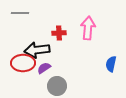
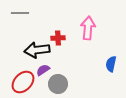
red cross: moved 1 px left, 5 px down
red ellipse: moved 19 px down; rotated 45 degrees counterclockwise
purple semicircle: moved 1 px left, 2 px down
gray circle: moved 1 px right, 2 px up
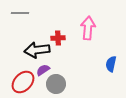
gray circle: moved 2 px left
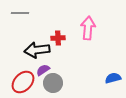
blue semicircle: moved 2 px right, 14 px down; rotated 63 degrees clockwise
gray circle: moved 3 px left, 1 px up
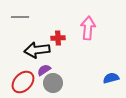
gray line: moved 4 px down
purple semicircle: moved 1 px right
blue semicircle: moved 2 px left
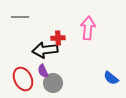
black arrow: moved 8 px right
purple semicircle: moved 1 px left, 1 px down; rotated 80 degrees counterclockwise
blue semicircle: rotated 126 degrees counterclockwise
red ellipse: moved 3 px up; rotated 70 degrees counterclockwise
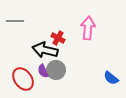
gray line: moved 5 px left, 4 px down
red cross: rotated 32 degrees clockwise
black arrow: rotated 20 degrees clockwise
red ellipse: rotated 10 degrees counterclockwise
gray circle: moved 3 px right, 13 px up
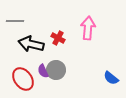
black arrow: moved 14 px left, 6 px up
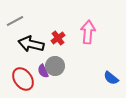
gray line: rotated 30 degrees counterclockwise
pink arrow: moved 4 px down
red cross: rotated 24 degrees clockwise
gray circle: moved 1 px left, 4 px up
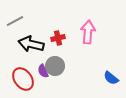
red cross: rotated 24 degrees clockwise
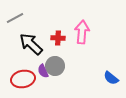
gray line: moved 3 px up
pink arrow: moved 6 px left
red cross: rotated 16 degrees clockwise
black arrow: rotated 30 degrees clockwise
red ellipse: rotated 65 degrees counterclockwise
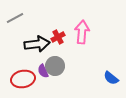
red cross: moved 1 px up; rotated 32 degrees counterclockwise
black arrow: moved 6 px right; rotated 130 degrees clockwise
